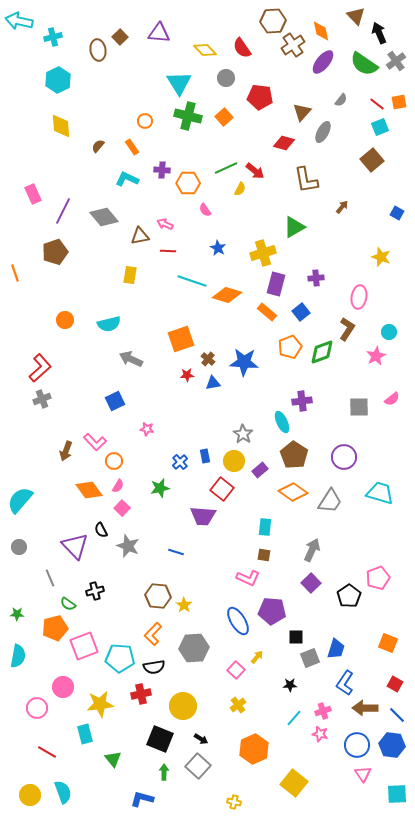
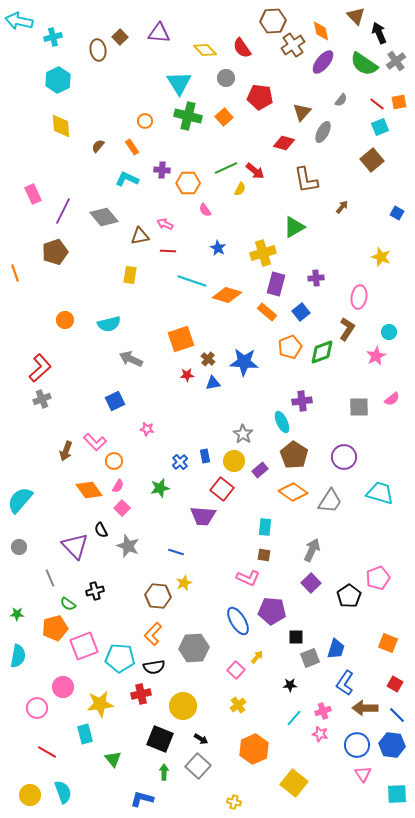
yellow star at (184, 605): moved 22 px up; rotated 14 degrees clockwise
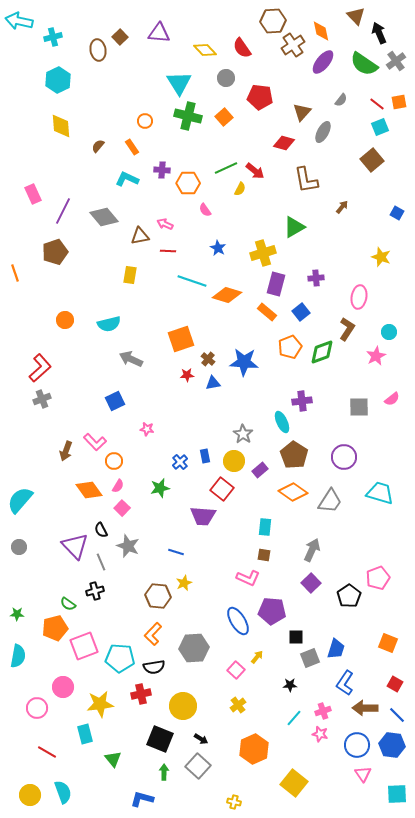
gray line at (50, 578): moved 51 px right, 16 px up
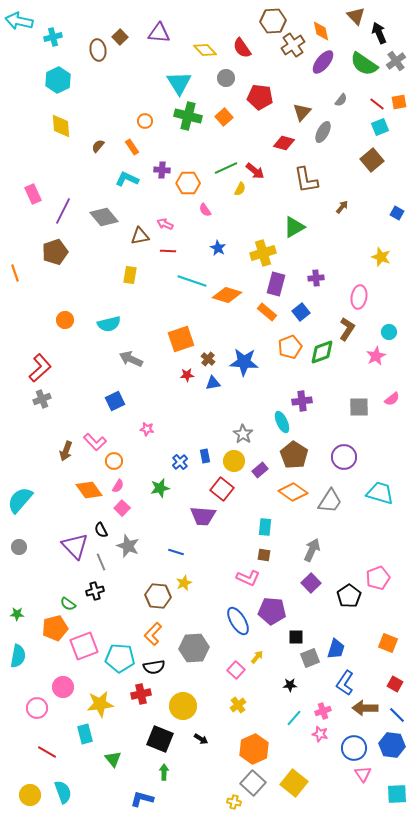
blue circle at (357, 745): moved 3 px left, 3 px down
gray square at (198, 766): moved 55 px right, 17 px down
